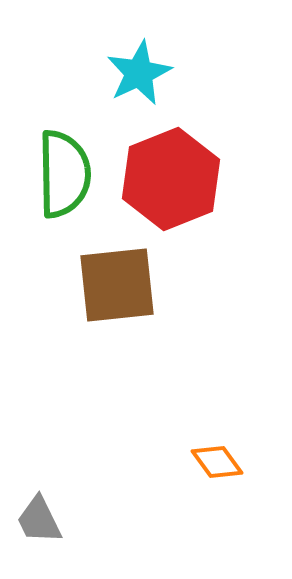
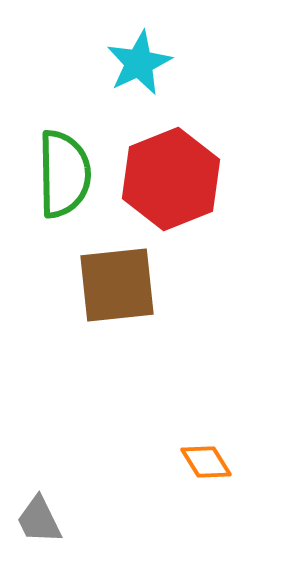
cyan star: moved 10 px up
orange diamond: moved 11 px left; rotated 4 degrees clockwise
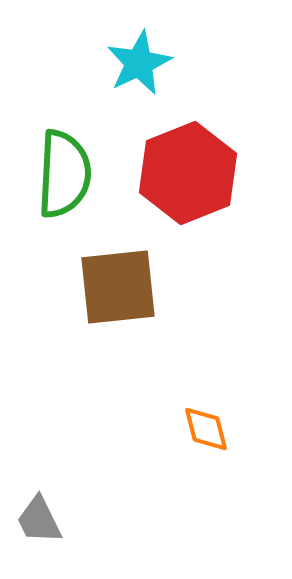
green semicircle: rotated 4 degrees clockwise
red hexagon: moved 17 px right, 6 px up
brown square: moved 1 px right, 2 px down
orange diamond: moved 33 px up; rotated 18 degrees clockwise
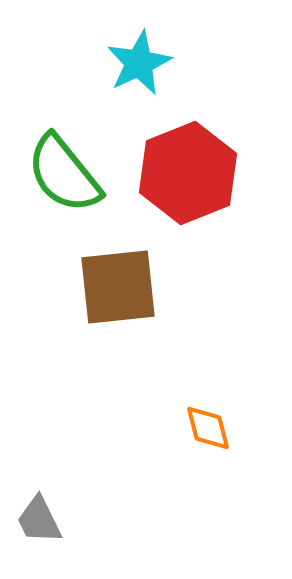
green semicircle: rotated 138 degrees clockwise
orange diamond: moved 2 px right, 1 px up
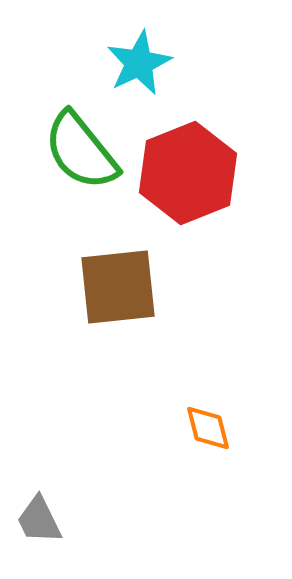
green semicircle: moved 17 px right, 23 px up
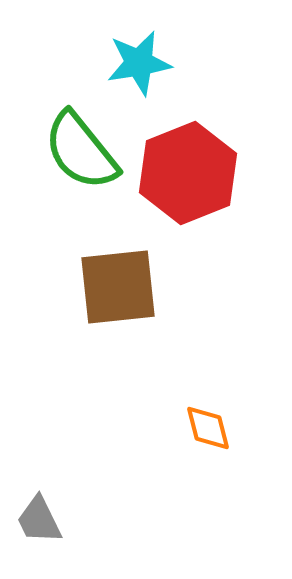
cyan star: rotated 16 degrees clockwise
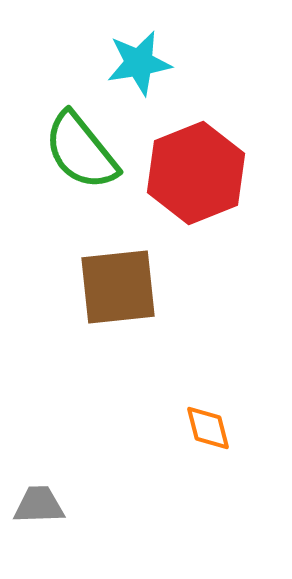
red hexagon: moved 8 px right
gray trapezoid: moved 15 px up; rotated 114 degrees clockwise
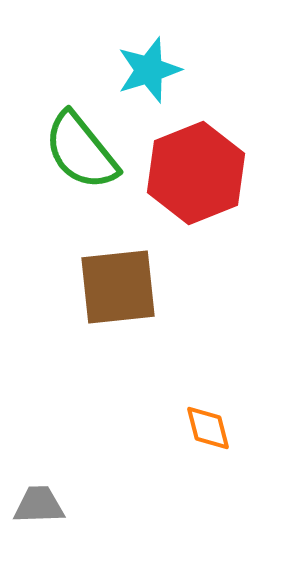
cyan star: moved 10 px right, 7 px down; rotated 8 degrees counterclockwise
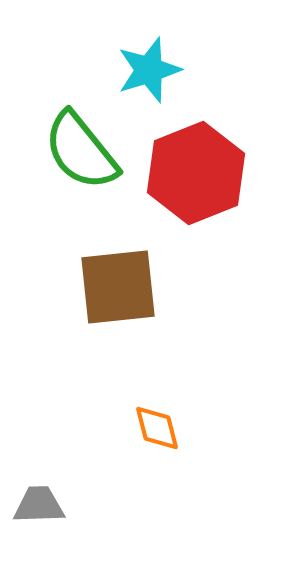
orange diamond: moved 51 px left
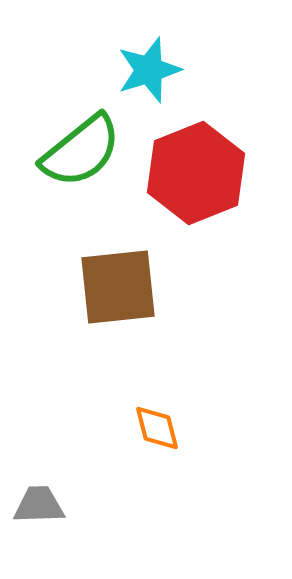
green semicircle: rotated 90 degrees counterclockwise
